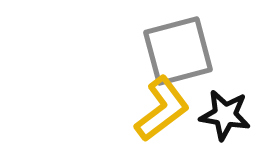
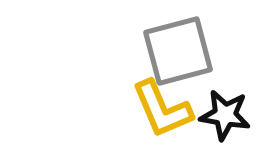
yellow L-shape: rotated 104 degrees clockwise
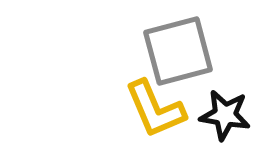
yellow L-shape: moved 7 px left
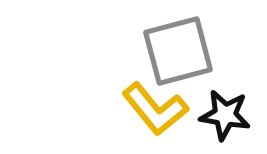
yellow L-shape: rotated 16 degrees counterclockwise
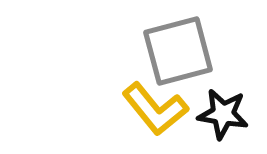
black star: moved 2 px left, 1 px up
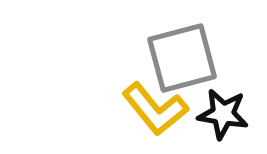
gray square: moved 4 px right, 7 px down
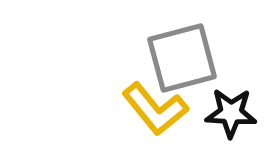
black star: moved 8 px right, 1 px up; rotated 6 degrees counterclockwise
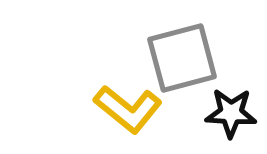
yellow L-shape: moved 27 px left; rotated 12 degrees counterclockwise
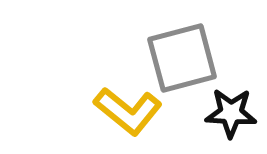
yellow L-shape: moved 2 px down
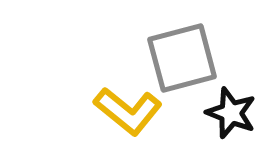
black star: rotated 18 degrees clockwise
